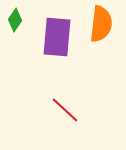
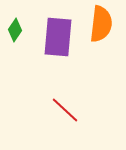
green diamond: moved 10 px down
purple rectangle: moved 1 px right
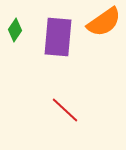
orange semicircle: moved 3 px right, 2 px up; rotated 48 degrees clockwise
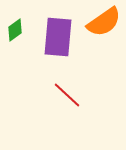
green diamond: rotated 20 degrees clockwise
red line: moved 2 px right, 15 px up
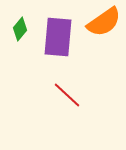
green diamond: moved 5 px right, 1 px up; rotated 15 degrees counterclockwise
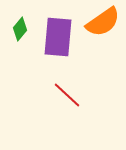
orange semicircle: moved 1 px left
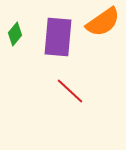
green diamond: moved 5 px left, 5 px down
red line: moved 3 px right, 4 px up
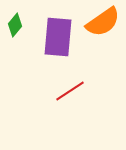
green diamond: moved 9 px up
red line: rotated 76 degrees counterclockwise
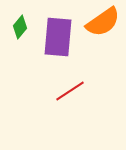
green diamond: moved 5 px right, 2 px down
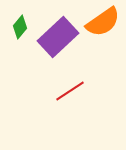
purple rectangle: rotated 42 degrees clockwise
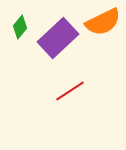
orange semicircle: rotated 9 degrees clockwise
purple rectangle: moved 1 px down
